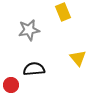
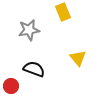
black semicircle: rotated 25 degrees clockwise
red circle: moved 1 px down
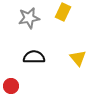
yellow rectangle: rotated 48 degrees clockwise
gray star: moved 12 px up
black semicircle: moved 12 px up; rotated 20 degrees counterclockwise
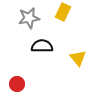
black semicircle: moved 8 px right, 11 px up
red circle: moved 6 px right, 2 px up
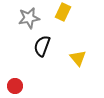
black semicircle: rotated 70 degrees counterclockwise
red circle: moved 2 px left, 2 px down
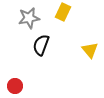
black semicircle: moved 1 px left, 1 px up
yellow triangle: moved 12 px right, 8 px up
